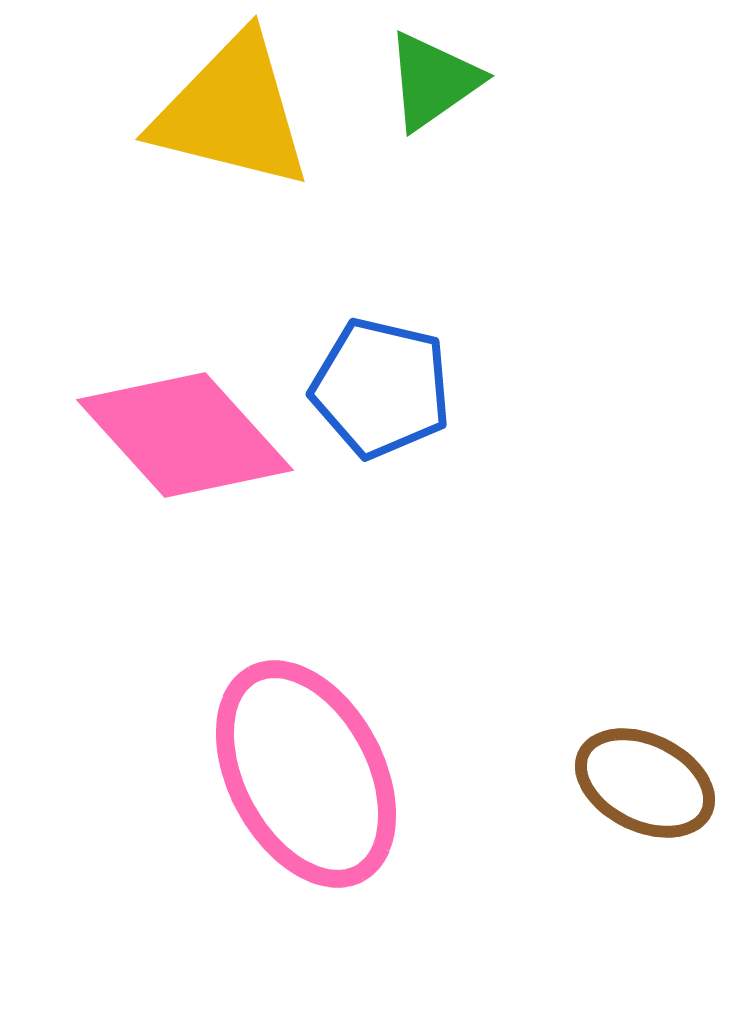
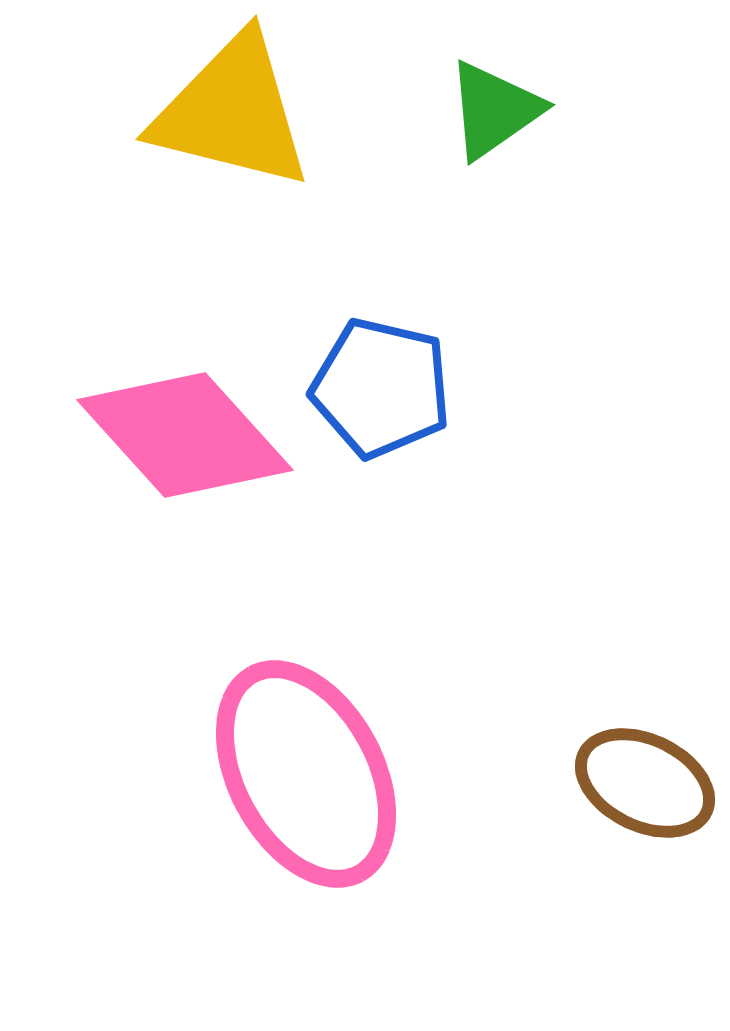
green triangle: moved 61 px right, 29 px down
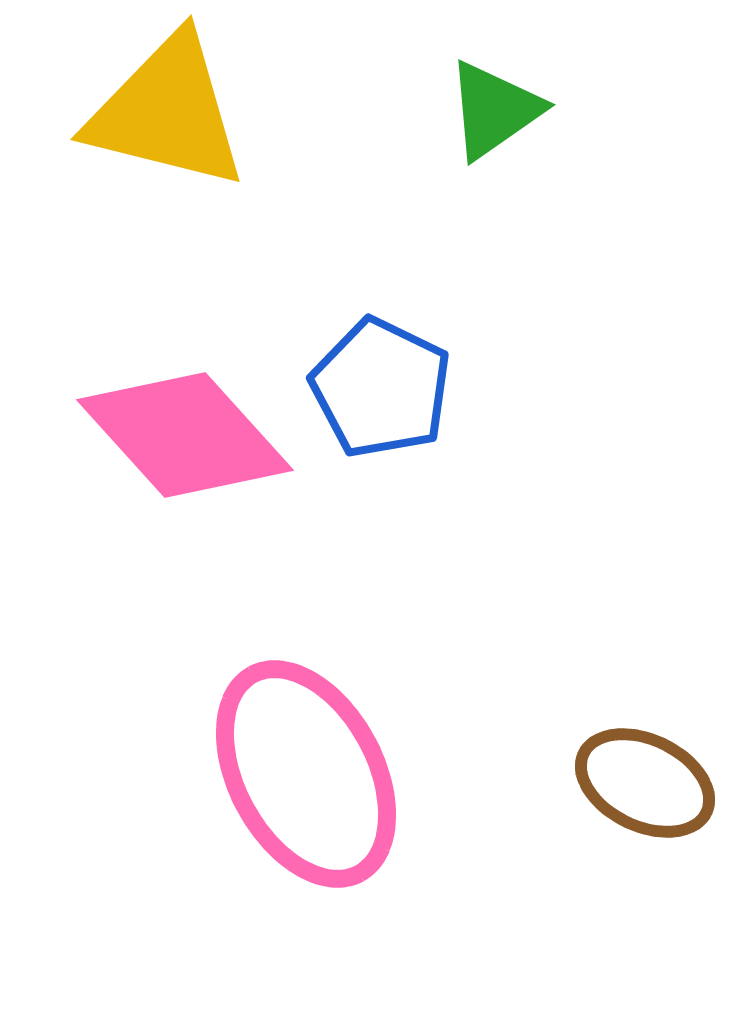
yellow triangle: moved 65 px left
blue pentagon: rotated 13 degrees clockwise
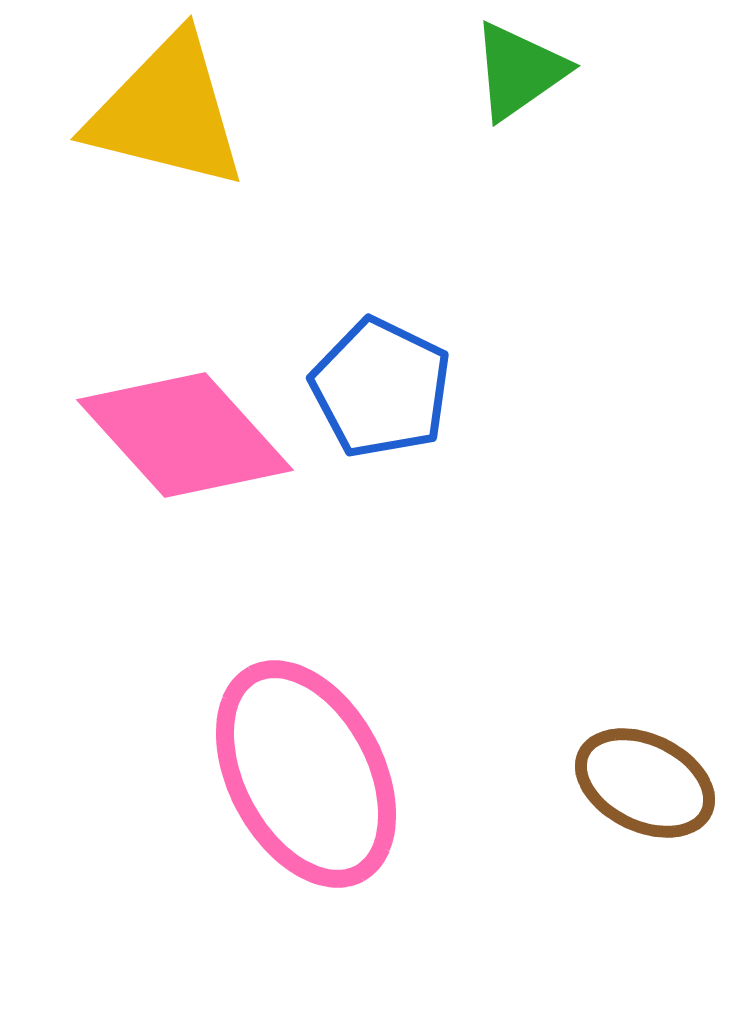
green triangle: moved 25 px right, 39 px up
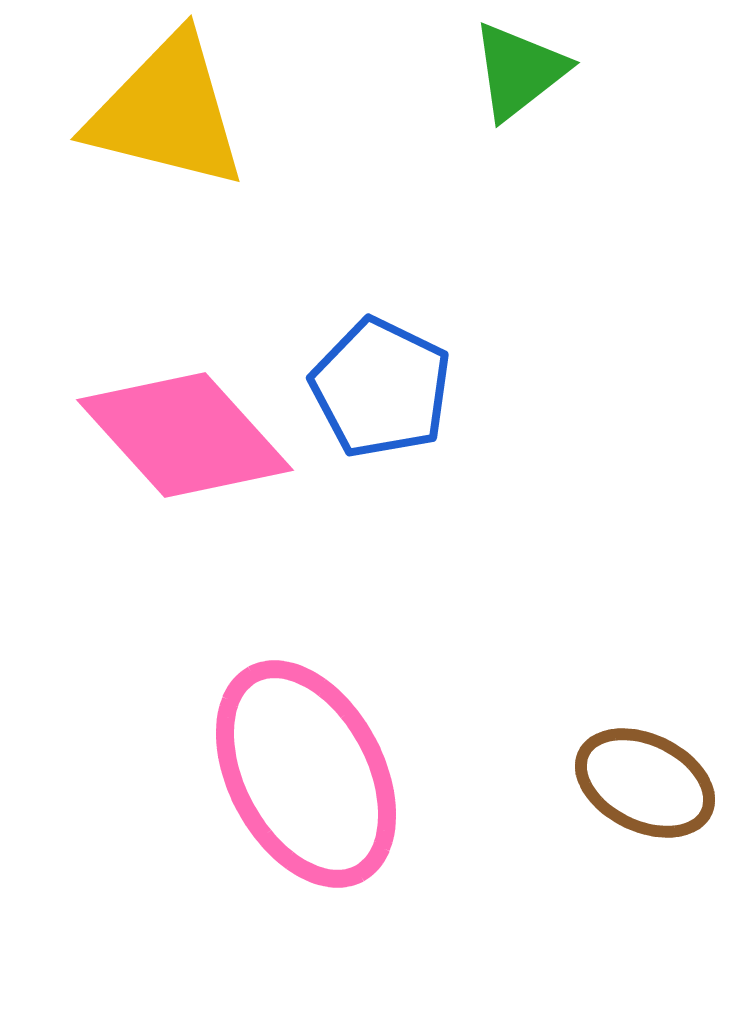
green triangle: rotated 3 degrees counterclockwise
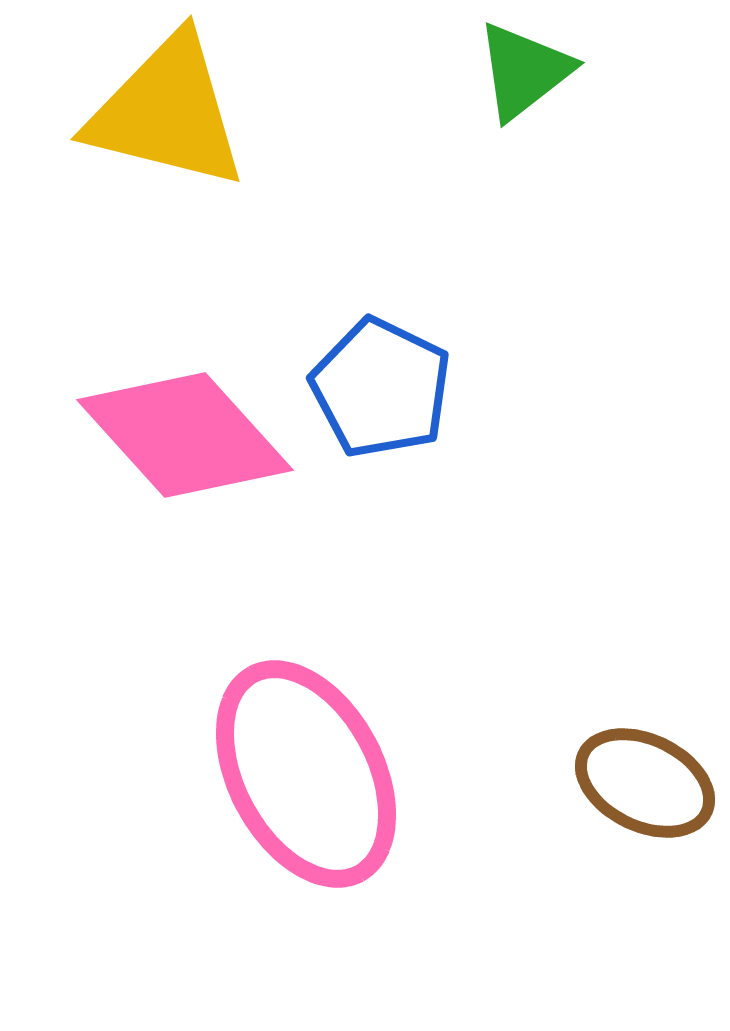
green triangle: moved 5 px right
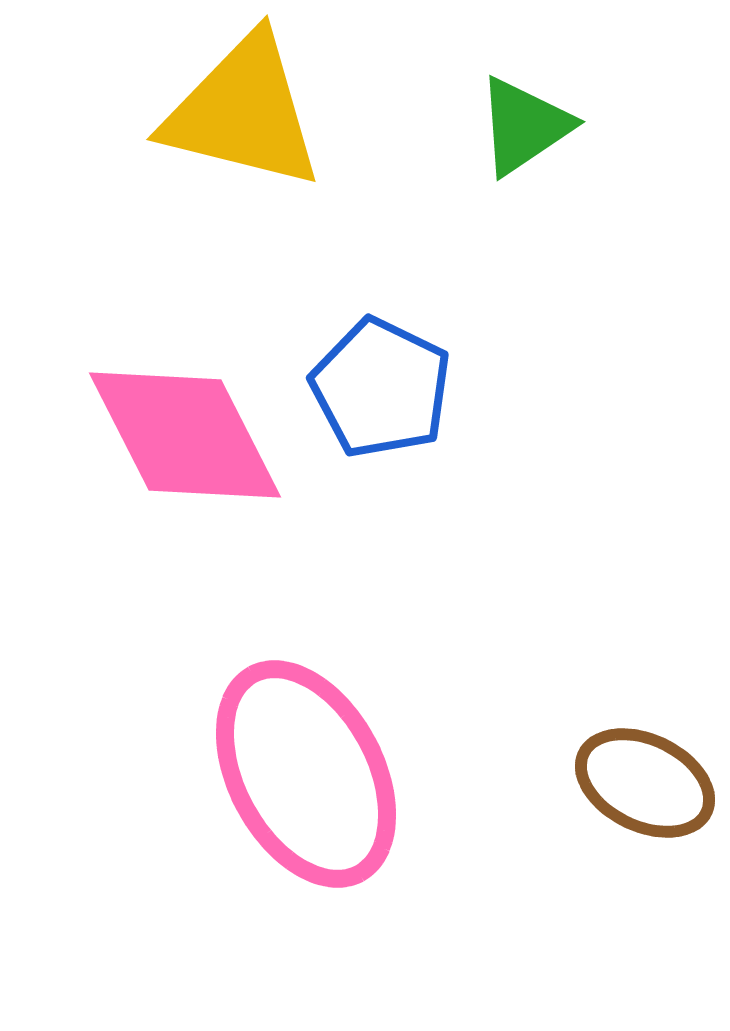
green triangle: moved 55 px down; rotated 4 degrees clockwise
yellow triangle: moved 76 px right
pink diamond: rotated 15 degrees clockwise
